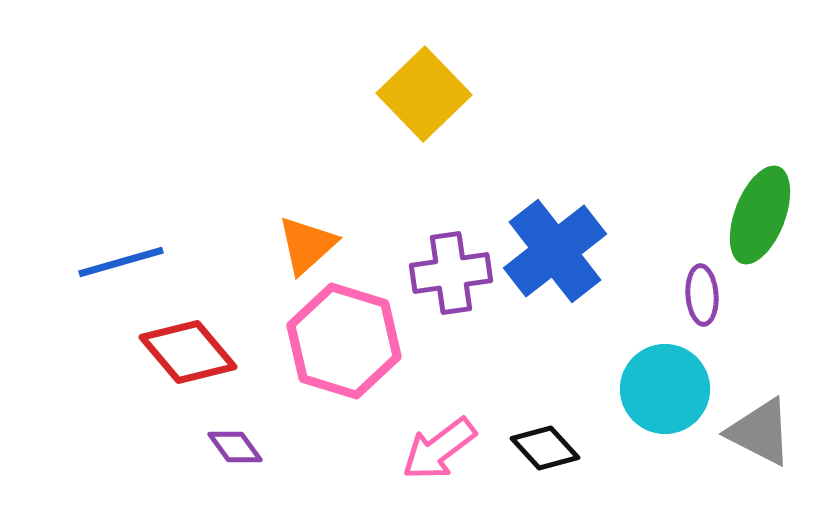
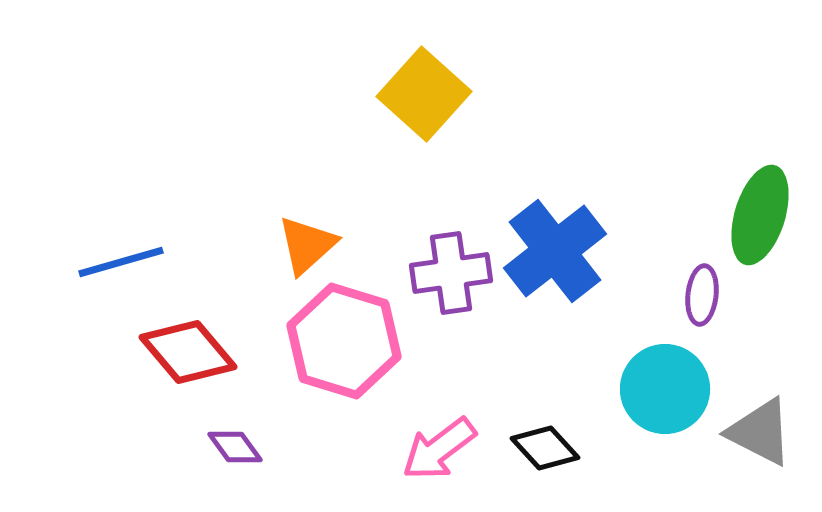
yellow square: rotated 4 degrees counterclockwise
green ellipse: rotated 4 degrees counterclockwise
purple ellipse: rotated 10 degrees clockwise
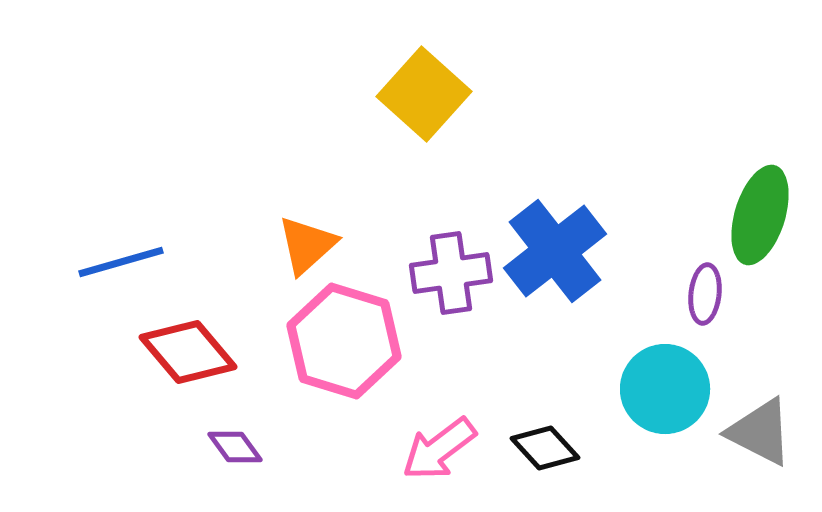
purple ellipse: moved 3 px right, 1 px up
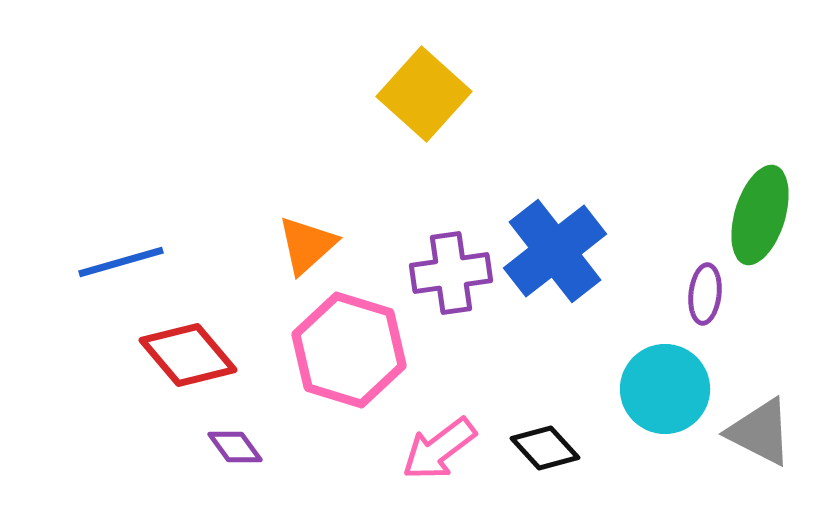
pink hexagon: moved 5 px right, 9 px down
red diamond: moved 3 px down
